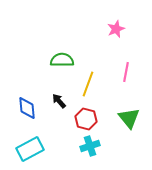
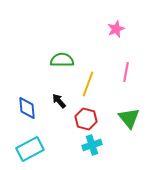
cyan cross: moved 2 px right, 1 px up
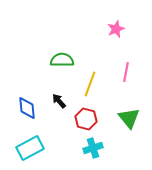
yellow line: moved 2 px right
cyan cross: moved 1 px right, 3 px down
cyan rectangle: moved 1 px up
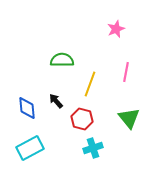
black arrow: moved 3 px left
red hexagon: moved 4 px left
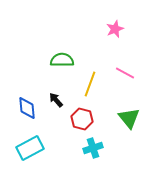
pink star: moved 1 px left
pink line: moved 1 px left, 1 px down; rotated 72 degrees counterclockwise
black arrow: moved 1 px up
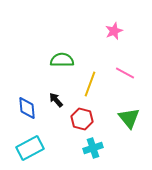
pink star: moved 1 px left, 2 px down
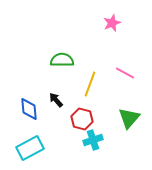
pink star: moved 2 px left, 8 px up
blue diamond: moved 2 px right, 1 px down
green triangle: rotated 20 degrees clockwise
cyan cross: moved 8 px up
